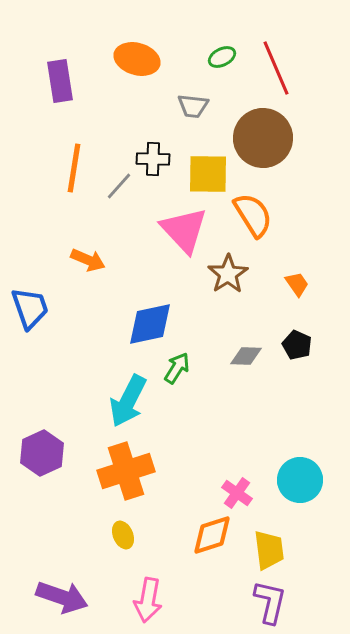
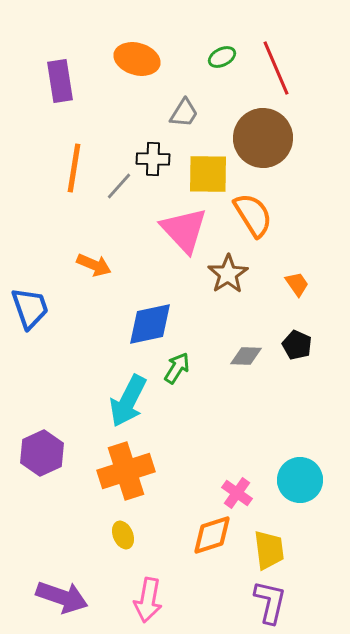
gray trapezoid: moved 9 px left, 7 px down; rotated 64 degrees counterclockwise
orange arrow: moved 6 px right, 5 px down
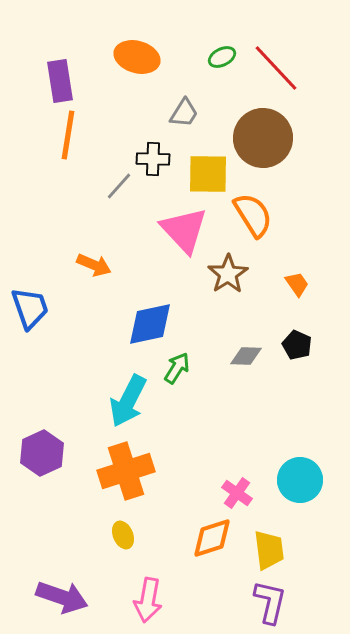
orange ellipse: moved 2 px up
red line: rotated 20 degrees counterclockwise
orange line: moved 6 px left, 33 px up
orange diamond: moved 3 px down
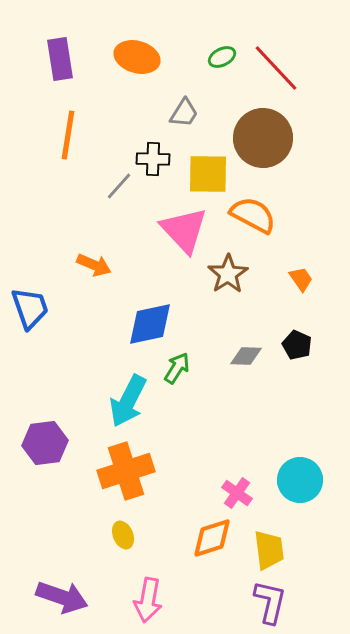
purple rectangle: moved 22 px up
orange semicircle: rotated 30 degrees counterclockwise
orange trapezoid: moved 4 px right, 5 px up
purple hexagon: moved 3 px right, 10 px up; rotated 18 degrees clockwise
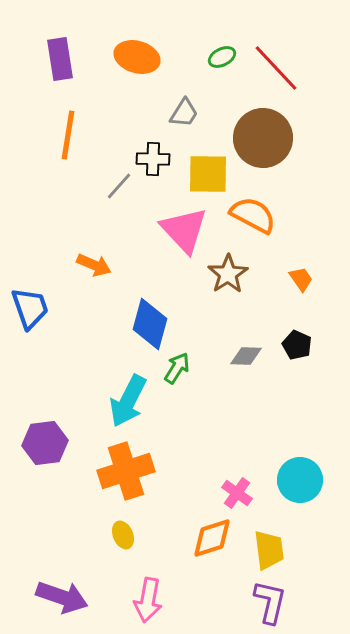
blue diamond: rotated 63 degrees counterclockwise
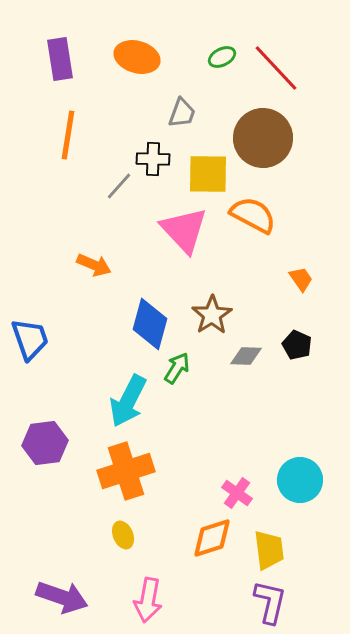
gray trapezoid: moved 2 px left; rotated 12 degrees counterclockwise
brown star: moved 16 px left, 41 px down
blue trapezoid: moved 31 px down
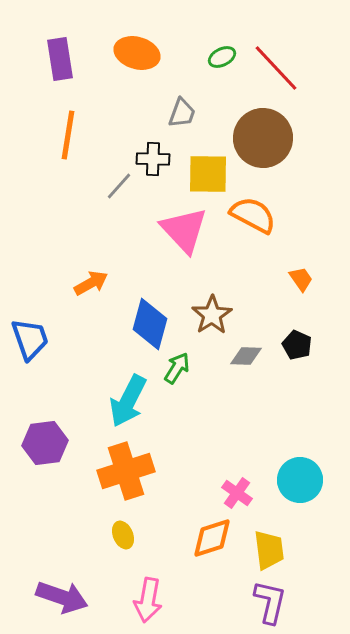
orange ellipse: moved 4 px up
orange arrow: moved 3 px left, 18 px down; rotated 52 degrees counterclockwise
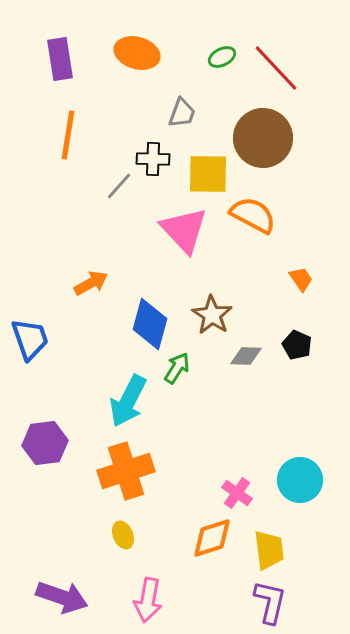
brown star: rotated 6 degrees counterclockwise
